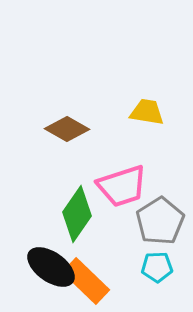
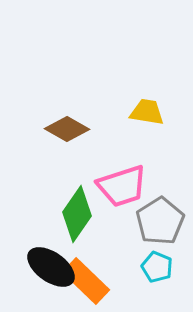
cyan pentagon: rotated 24 degrees clockwise
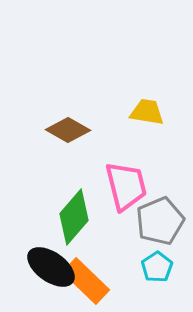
brown diamond: moved 1 px right, 1 px down
pink trapezoid: moved 4 px right; rotated 86 degrees counterclockwise
green diamond: moved 3 px left, 3 px down; rotated 6 degrees clockwise
gray pentagon: rotated 9 degrees clockwise
cyan pentagon: rotated 16 degrees clockwise
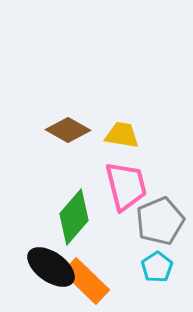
yellow trapezoid: moved 25 px left, 23 px down
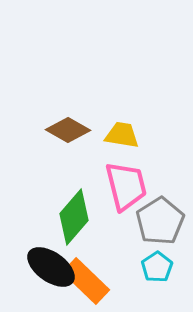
gray pentagon: rotated 9 degrees counterclockwise
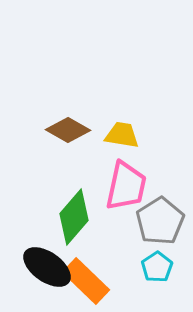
pink trapezoid: rotated 26 degrees clockwise
black ellipse: moved 4 px left
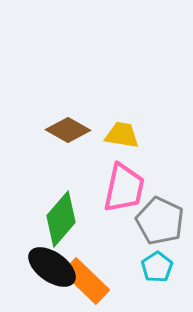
pink trapezoid: moved 2 px left, 2 px down
green diamond: moved 13 px left, 2 px down
gray pentagon: rotated 15 degrees counterclockwise
black ellipse: moved 5 px right
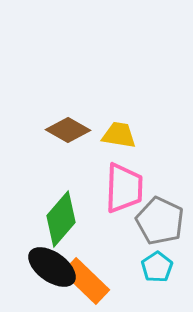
yellow trapezoid: moved 3 px left
pink trapezoid: rotated 10 degrees counterclockwise
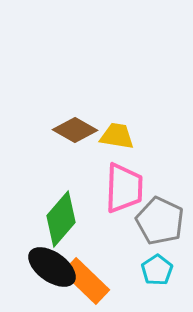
brown diamond: moved 7 px right
yellow trapezoid: moved 2 px left, 1 px down
cyan pentagon: moved 3 px down
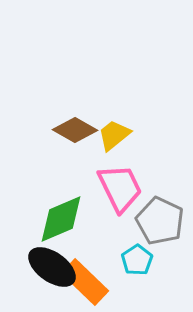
yellow trapezoid: moved 3 px left, 1 px up; rotated 48 degrees counterclockwise
pink trapezoid: moved 4 px left; rotated 28 degrees counterclockwise
green diamond: rotated 26 degrees clockwise
cyan pentagon: moved 20 px left, 10 px up
orange rectangle: moved 1 px left, 1 px down
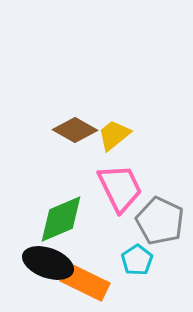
black ellipse: moved 4 px left, 4 px up; rotated 15 degrees counterclockwise
orange rectangle: rotated 18 degrees counterclockwise
